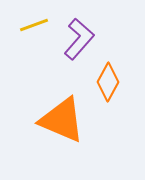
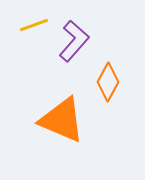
purple L-shape: moved 5 px left, 2 px down
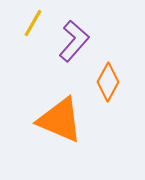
yellow line: moved 1 px left, 2 px up; rotated 40 degrees counterclockwise
orange triangle: moved 2 px left
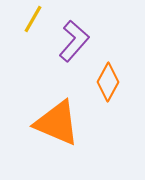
yellow line: moved 4 px up
orange triangle: moved 3 px left, 3 px down
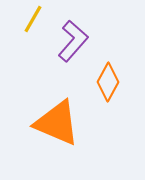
purple L-shape: moved 1 px left
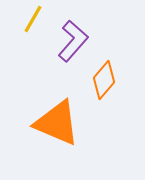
orange diamond: moved 4 px left, 2 px up; rotated 12 degrees clockwise
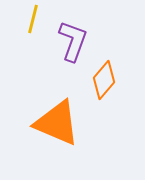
yellow line: rotated 16 degrees counterclockwise
purple L-shape: rotated 21 degrees counterclockwise
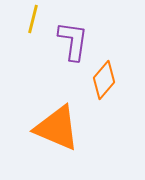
purple L-shape: rotated 12 degrees counterclockwise
orange triangle: moved 5 px down
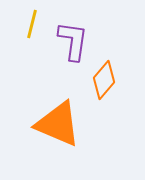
yellow line: moved 1 px left, 5 px down
orange triangle: moved 1 px right, 4 px up
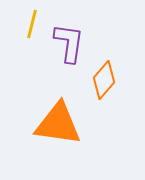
purple L-shape: moved 4 px left, 2 px down
orange triangle: rotated 15 degrees counterclockwise
